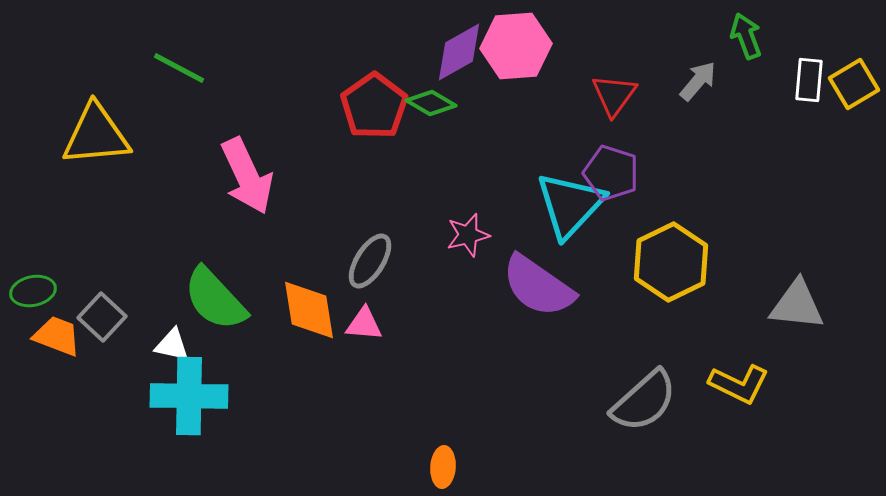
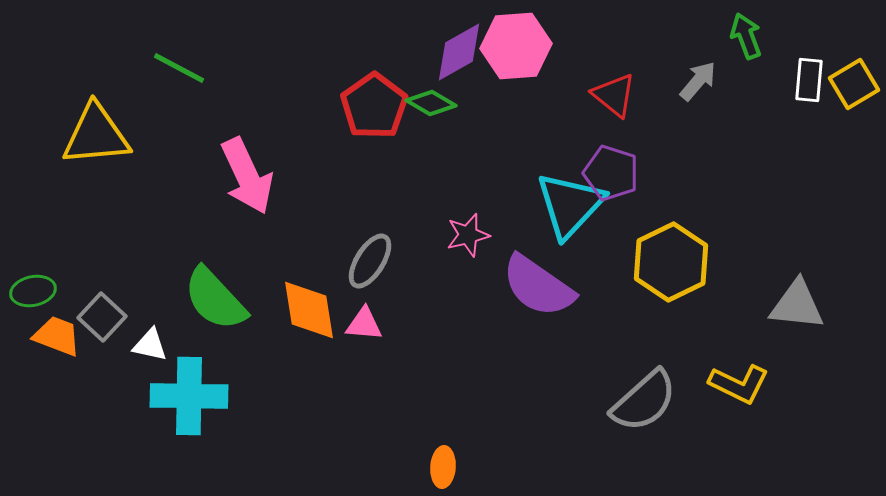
red triangle: rotated 27 degrees counterclockwise
white triangle: moved 22 px left
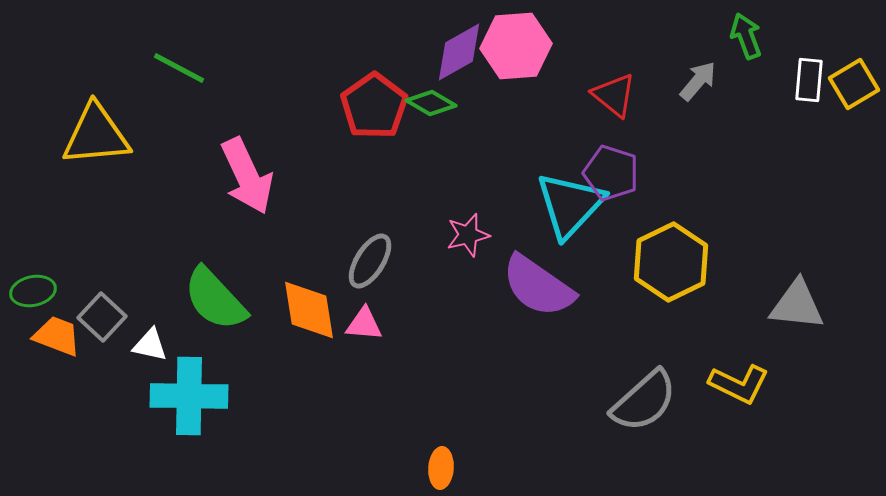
orange ellipse: moved 2 px left, 1 px down
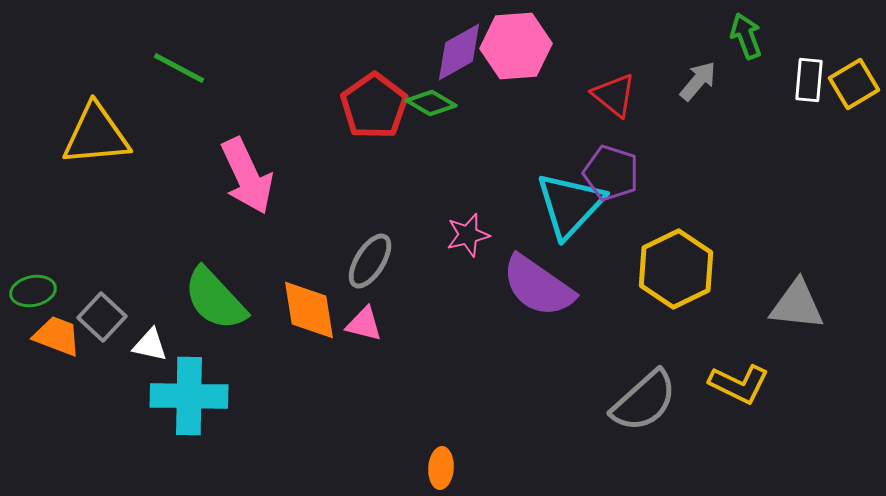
yellow hexagon: moved 5 px right, 7 px down
pink triangle: rotated 9 degrees clockwise
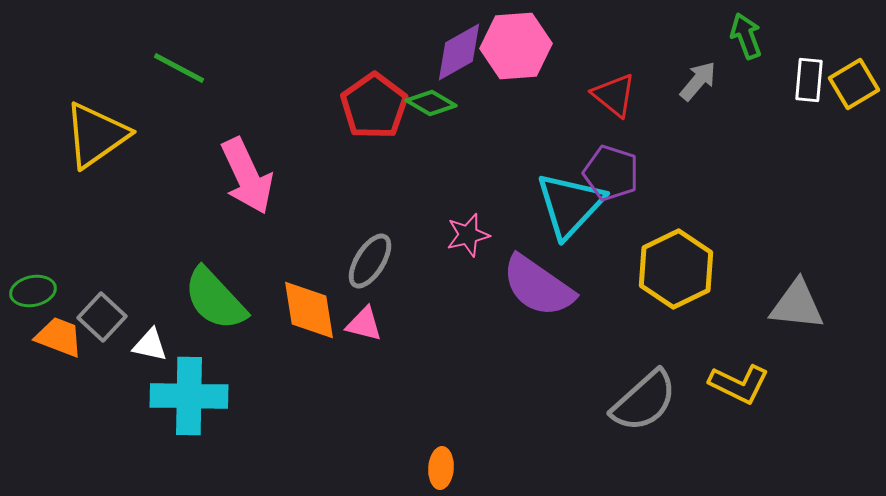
yellow triangle: rotated 30 degrees counterclockwise
orange trapezoid: moved 2 px right, 1 px down
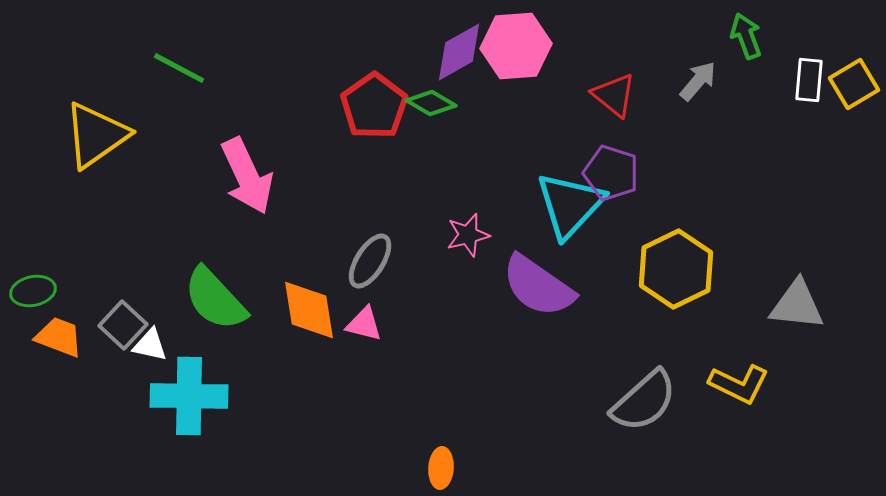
gray square: moved 21 px right, 8 px down
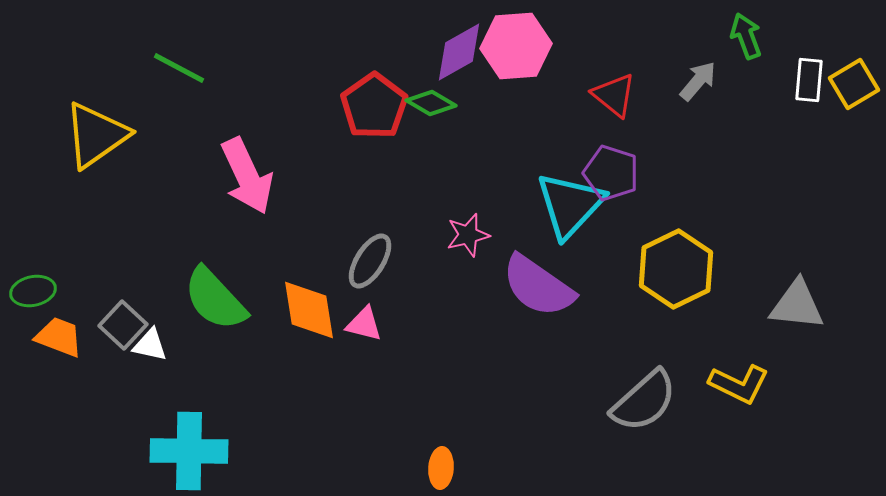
cyan cross: moved 55 px down
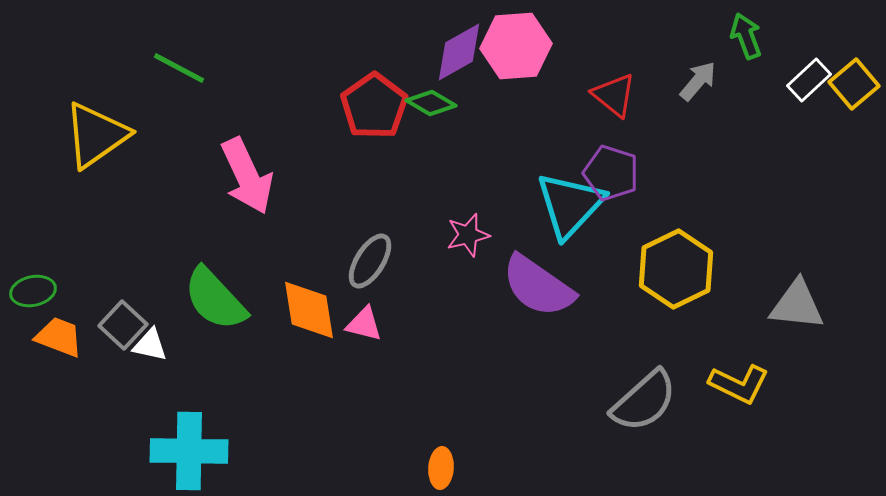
white rectangle: rotated 42 degrees clockwise
yellow square: rotated 9 degrees counterclockwise
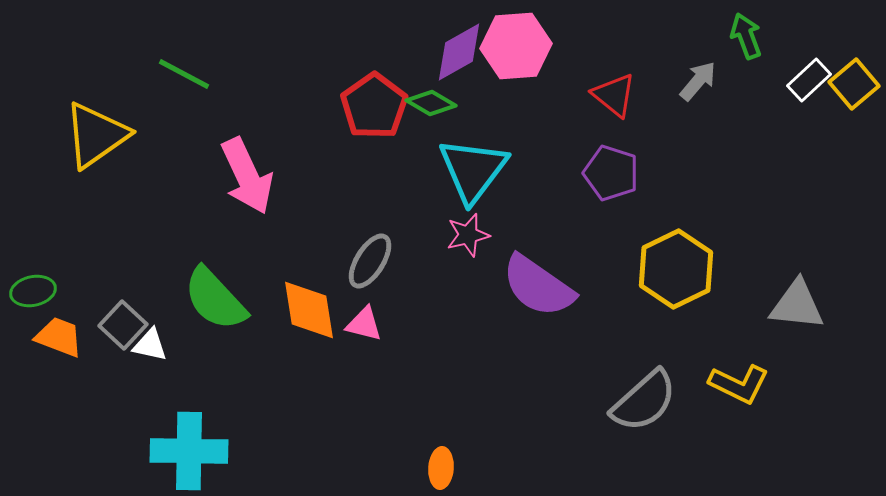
green line: moved 5 px right, 6 px down
cyan triangle: moved 97 px left, 35 px up; rotated 6 degrees counterclockwise
